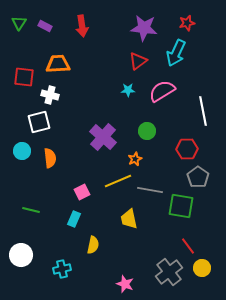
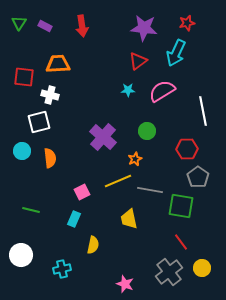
red line: moved 7 px left, 4 px up
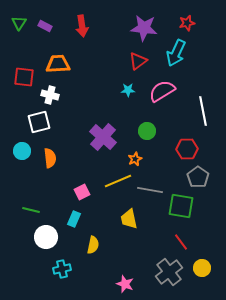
white circle: moved 25 px right, 18 px up
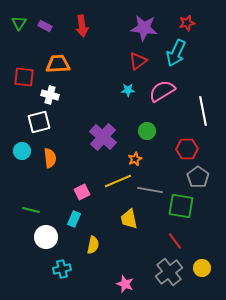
red line: moved 6 px left, 1 px up
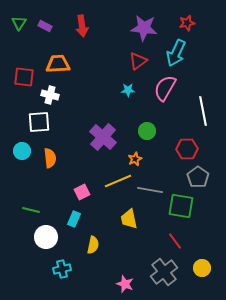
pink semicircle: moved 3 px right, 3 px up; rotated 28 degrees counterclockwise
white square: rotated 10 degrees clockwise
gray cross: moved 5 px left
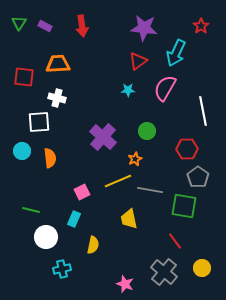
red star: moved 14 px right, 3 px down; rotated 21 degrees counterclockwise
white cross: moved 7 px right, 3 px down
green square: moved 3 px right
gray cross: rotated 12 degrees counterclockwise
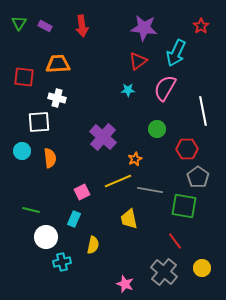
green circle: moved 10 px right, 2 px up
cyan cross: moved 7 px up
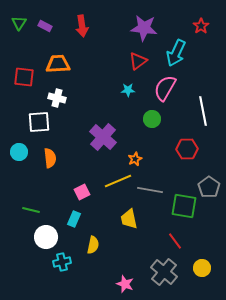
green circle: moved 5 px left, 10 px up
cyan circle: moved 3 px left, 1 px down
gray pentagon: moved 11 px right, 10 px down
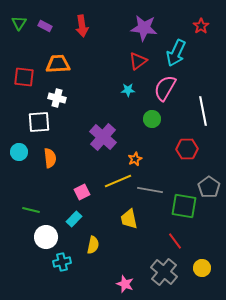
cyan rectangle: rotated 21 degrees clockwise
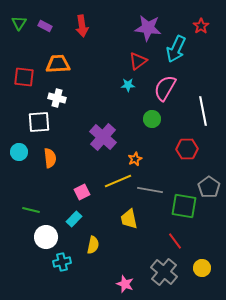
purple star: moved 4 px right
cyan arrow: moved 4 px up
cyan star: moved 5 px up
